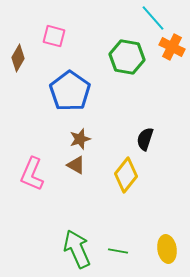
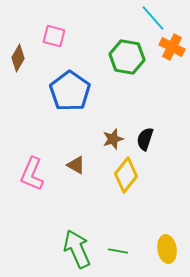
brown star: moved 33 px right
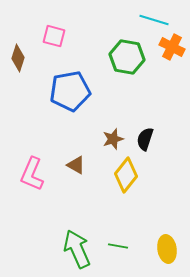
cyan line: moved 1 px right, 2 px down; rotated 32 degrees counterclockwise
brown diamond: rotated 12 degrees counterclockwise
blue pentagon: rotated 27 degrees clockwise
green line: moved 5 px up
